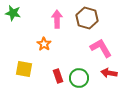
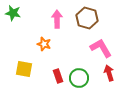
orange star: rotated 16 degrees counterclockwise
red arrow: rotated 63 degrees clockwise
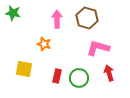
pink L-shape: moved 3 px left; rotated 45 degrees counterclockwise
red rectangle: moved 1 px left; rotated 32 degrees clockwise
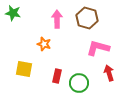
green circle: moved 5 px down
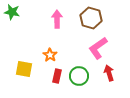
green star: moved 1 px left, 1 px up
brown hexagon: moved 4 px right
orange star: moved 6 px right, 11 px down; rotated 16 degrees clockwise
pink L-shape: rotated 50 degrees counterclockwise
green circle: moved 7 px up
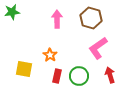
green star: rotated 21 degrees counterclockwise
red arrow: moved 1 px right, 2 px down
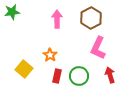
brown hexagon: rotated 15 degrees clockwise
pink L-shape: rotated 30 degrees counterclockwise
yellow square: rotated 30 degrees clockwise
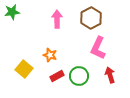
orange star: rotated 16 degrees counterclockwise
red rectangle: rotated 48 degrees clockwise
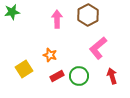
brown hexagon: moved 3 px left, 3 px up
pink L-shape: rotated 25 degrees clockwise
yellow square: rotated 18 degrees clockwise
red arrow: moved 2 px right, 1 px down
